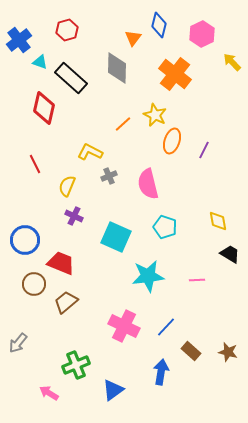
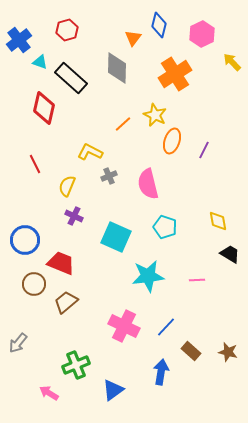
orange cross: rotated 20 degrees clockwise
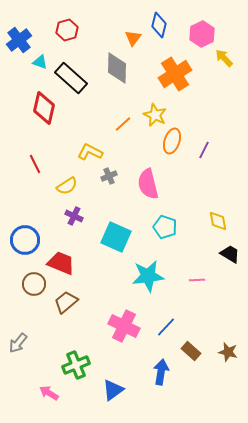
yellow arrow: moved 8 px left, 4 px up
yellow semicircle: rotated 145 degrees counterclockwise
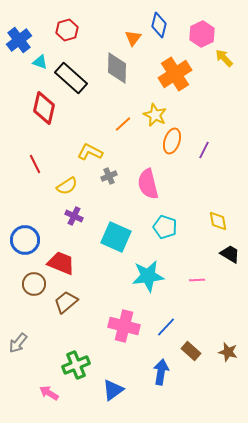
pink cross: rotated 12 degrees counterclockwise
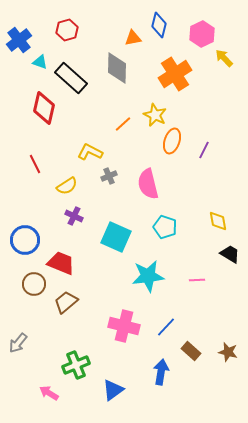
orange triangle: rotated 42 degrees clockwise
